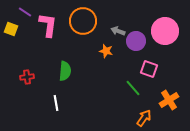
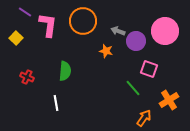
yellow square: moved 5 px right, 9 px down; rotated 24 degrees clockwise
red cross: rotated 32 degrees clockwise
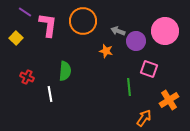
green line: moved 4 px left, 1 px up; rotated 36 degrees clockwise
white line: moved 6 px left, 9 px up
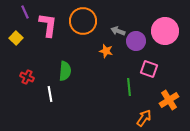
purple line: rotated 32 degrees clockwise
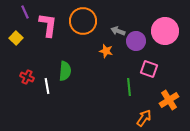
white line: moved 3 px left, 8 px up
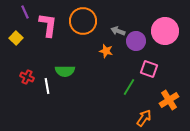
green semicircle: rotated 84 degrees clockwise
green line: rotated 36 degrees clockwise
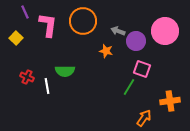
pink square: moved 7 px left
orange cross: moved 1 px right, 1 px down; rotated 24 degrees clockwise
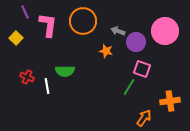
purple circle: moved 1 px down
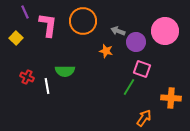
orange cross: moved 1 px right, 3 px up; rotated 12 degrees clockwise
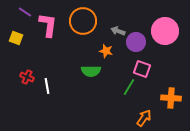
purple line: rotated 32 degrees counterclockwise
yellow square: rotated 24 degrees counterclockwise
green semicircle: moved 26 px right
